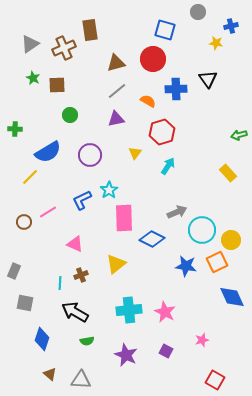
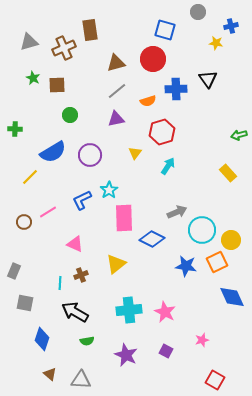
gray triangle at (30, 44): moved 1 px left, 2 px up; rotated 18 degrees clockwise
orange semicircle at (148, 101): rotated 133 degrees clockwise
blue semicircle at (48, 152): moved 5 px right
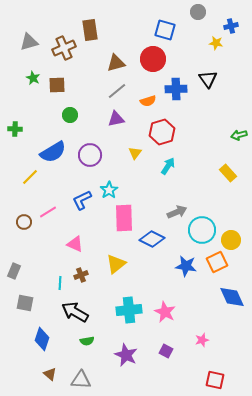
red square at (215, 380): rotated 18 degrees counterclockwise
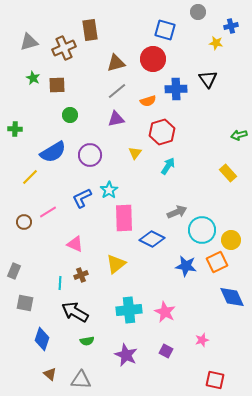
blue L-shape at (82, 200): moved 2 px up
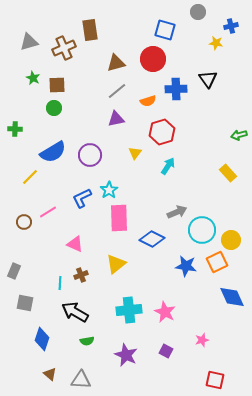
green circle at (70, 115): moved 16 px left, 7 px up
pink rectangle at (124, 218): moved 5 px left
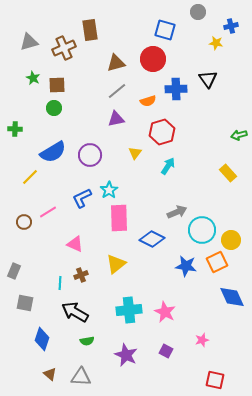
gray triangle at (81, 380): moved 3 px up
